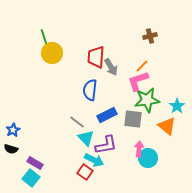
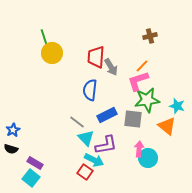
cyan star: rotated 21 degrees counterclockwise
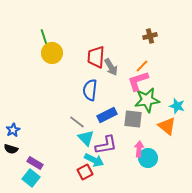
red square: rotated 28 degrees clockwise
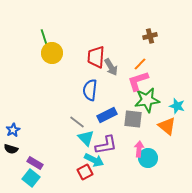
orange line: moved 2 px left, 2 px up
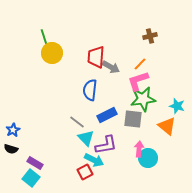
gray arrow: rotated 30 degrees counterclockwise
green star: moved 4 px left, 1 px up
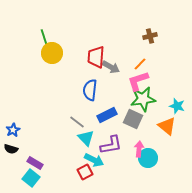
gray square: rotated 18 degrees clockwise
purple L-shape: moved 5 px right
